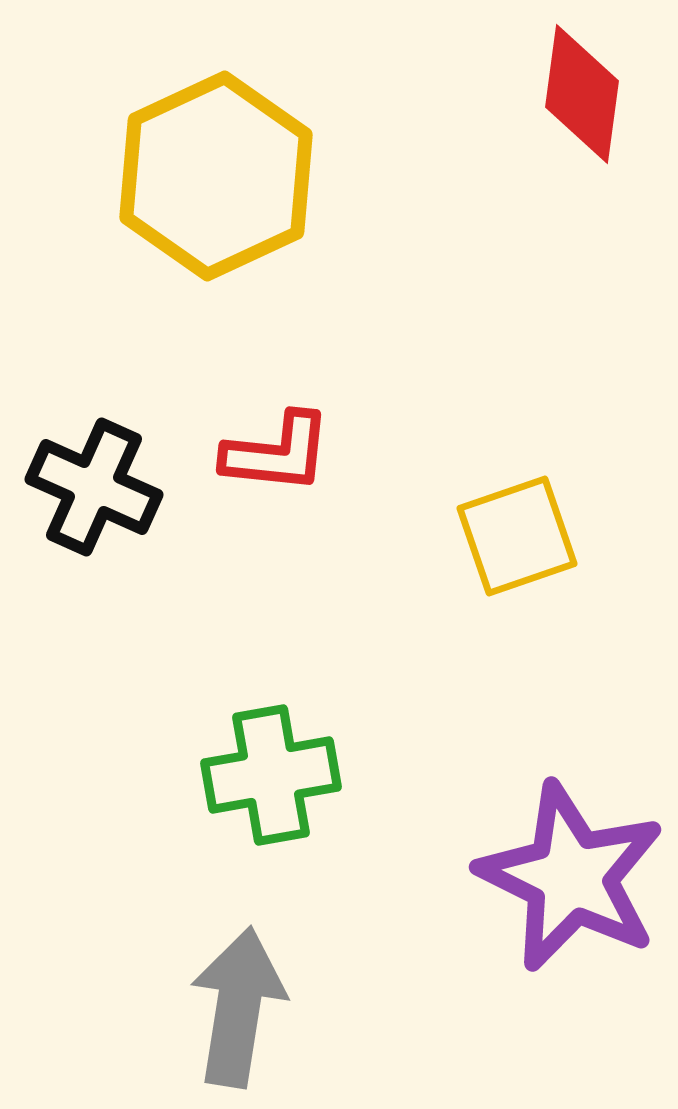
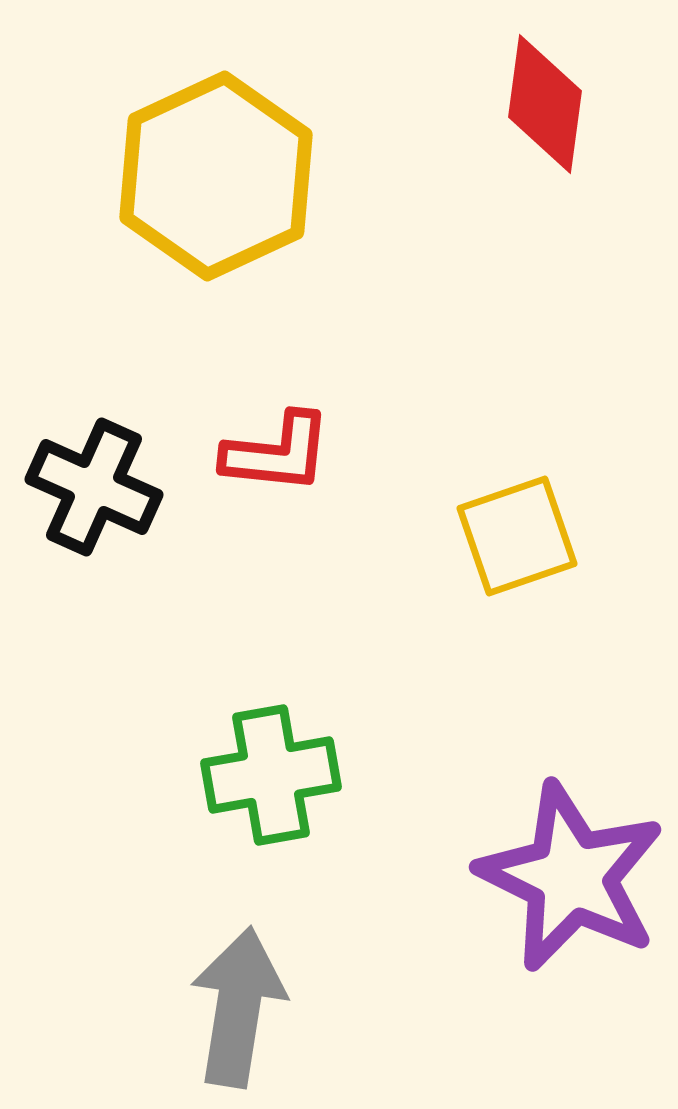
red diamond: moved 37 px left, 10 px down
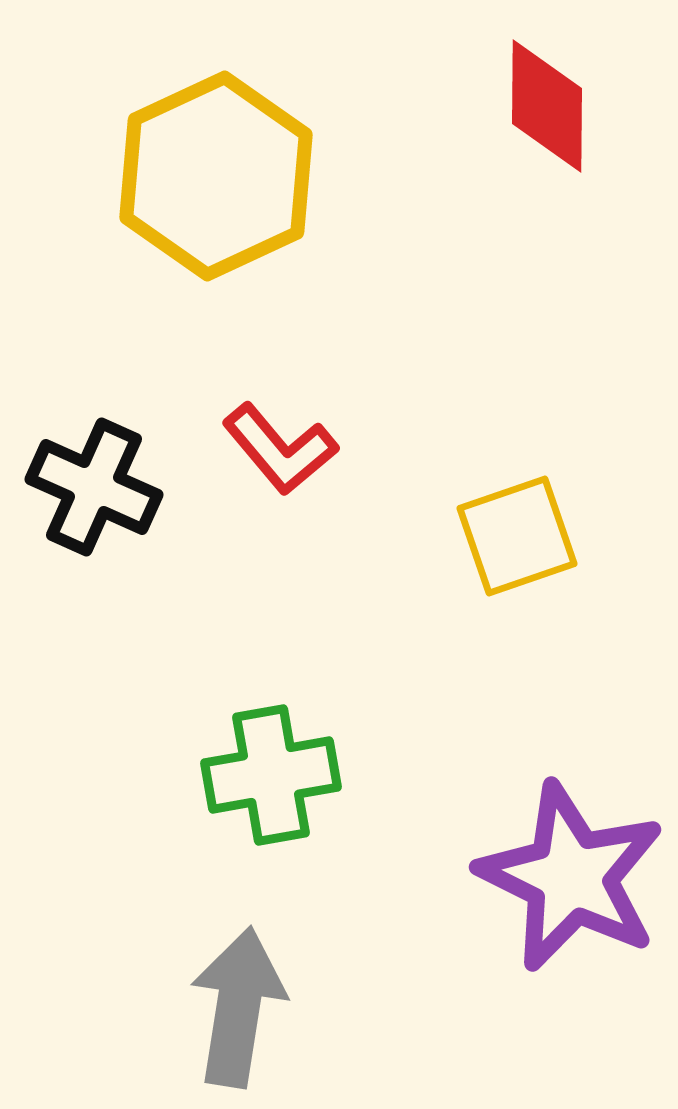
red diamond: moved 2 px right, 2 px down; rotated 7 degrees counterclockwise
red L-shape: moved 3 px right, 4 px up; rotated 44 degrees clockwise
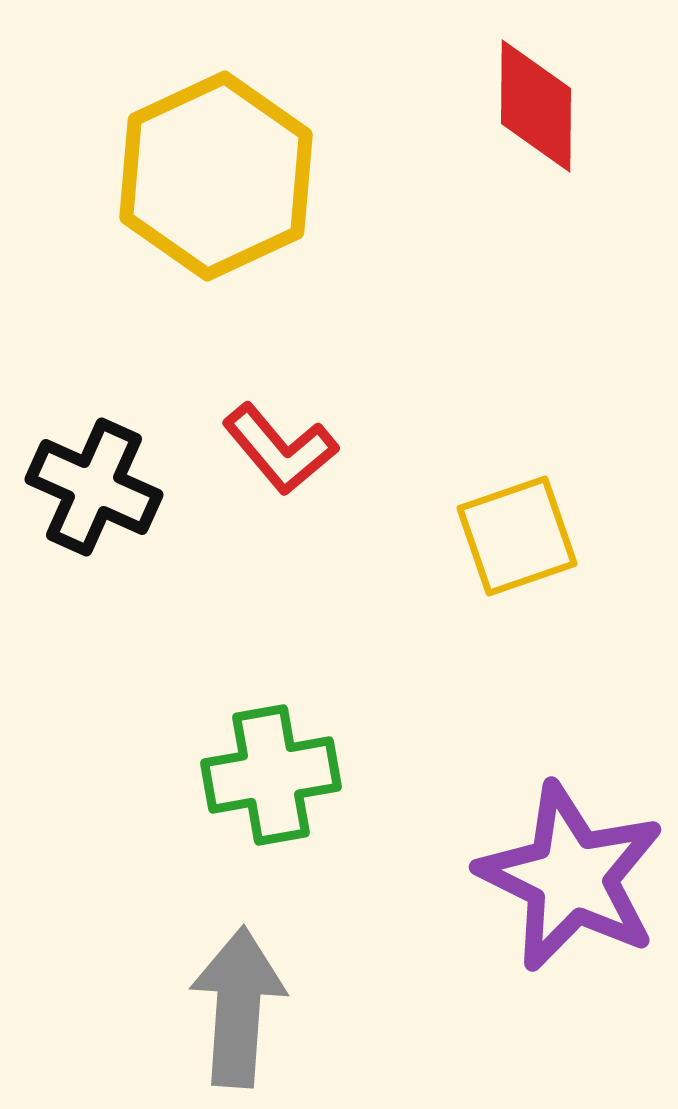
red diamond: moved 11 px left
gray arrow: rotated 5 degrees counterclockwise
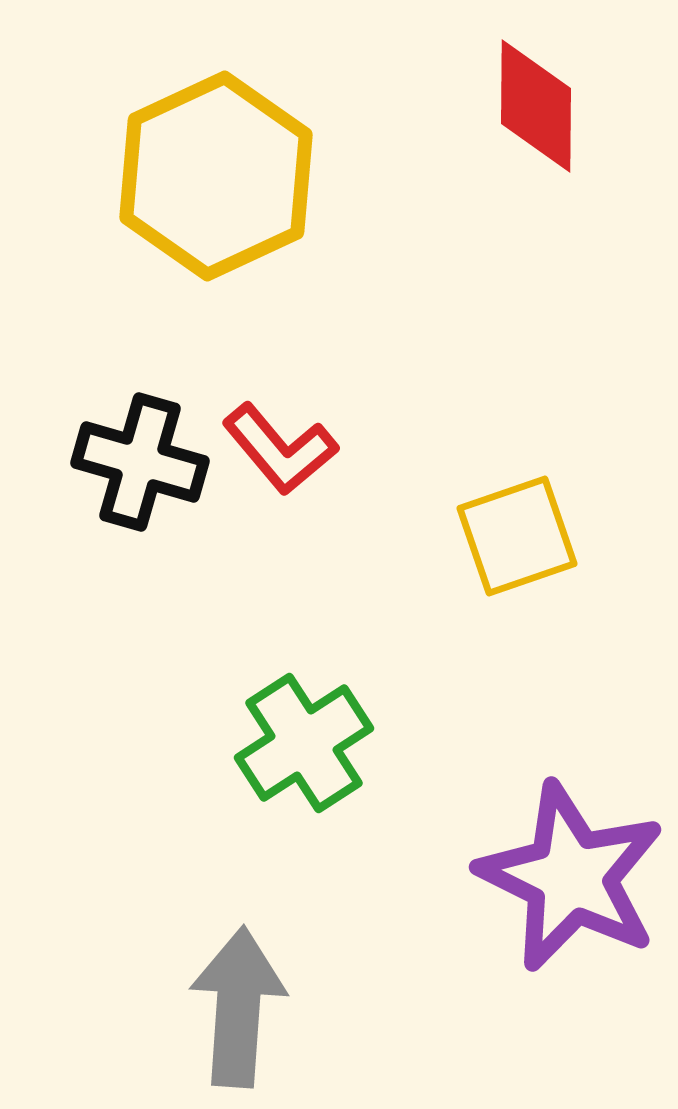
black cross: moved 46 px right, 25 px up; rotated 8 degrees counterclockwise
green cross: moved 33 px right, 32 px up; rotated 23 degrees counterclockwise
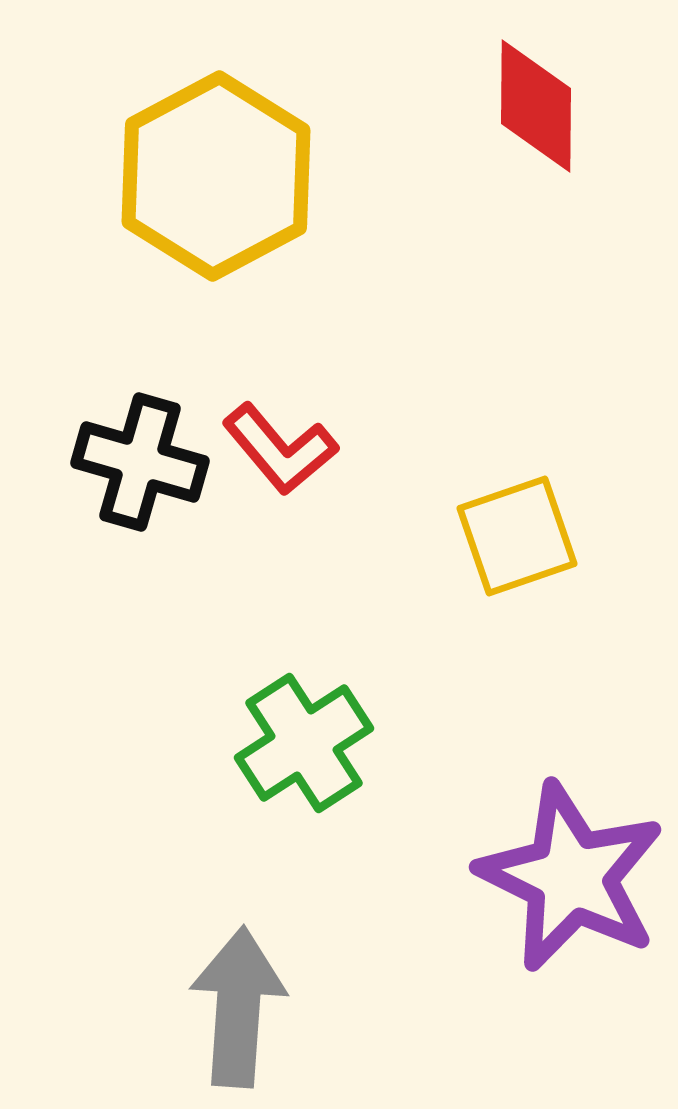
yellow hexagon: rotated 3 degrees counterclockwise
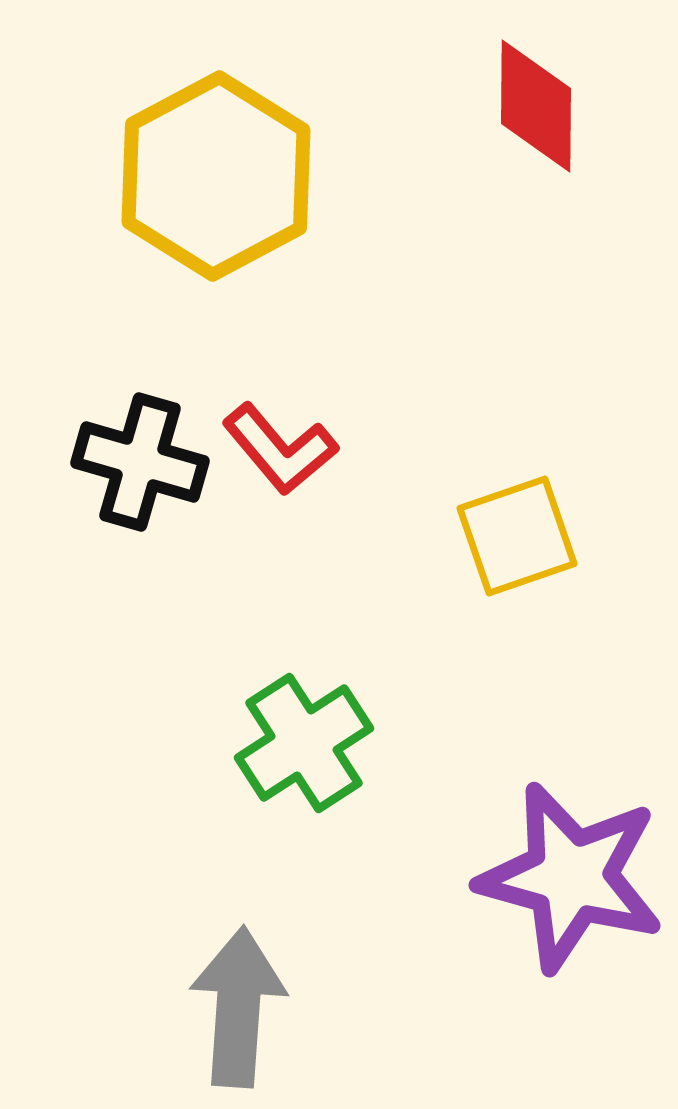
purple star: rotated 11 degrees counterclockwise
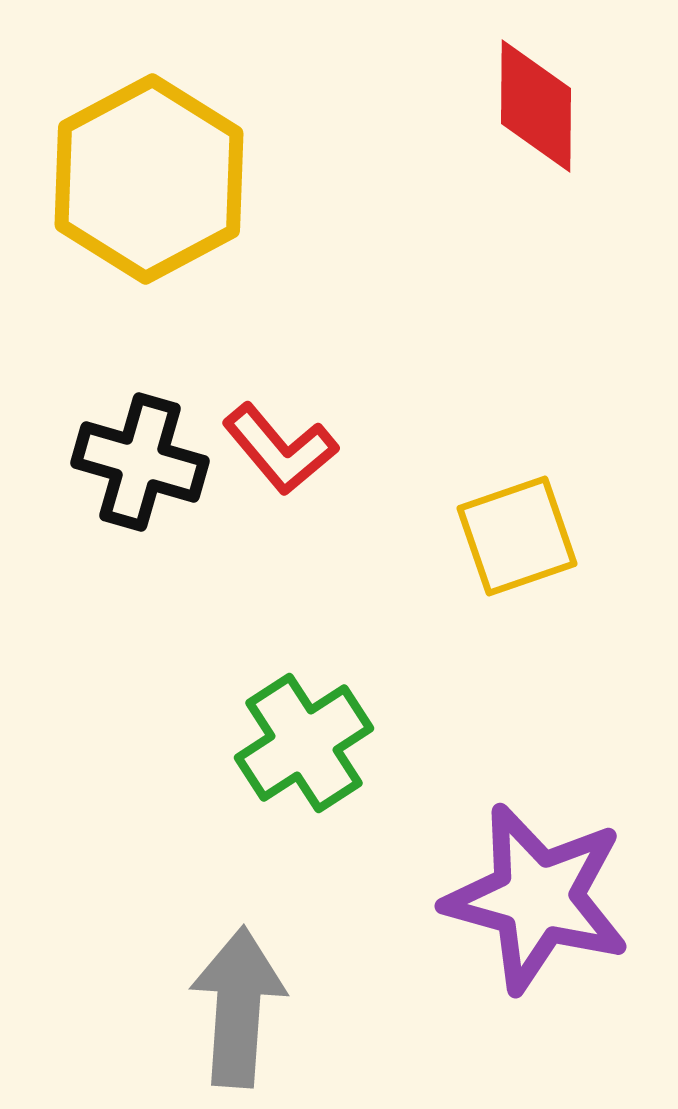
yellow hexagon: moved 67 px left, 3 px down
purple star: moved 34 px left, 21 px down
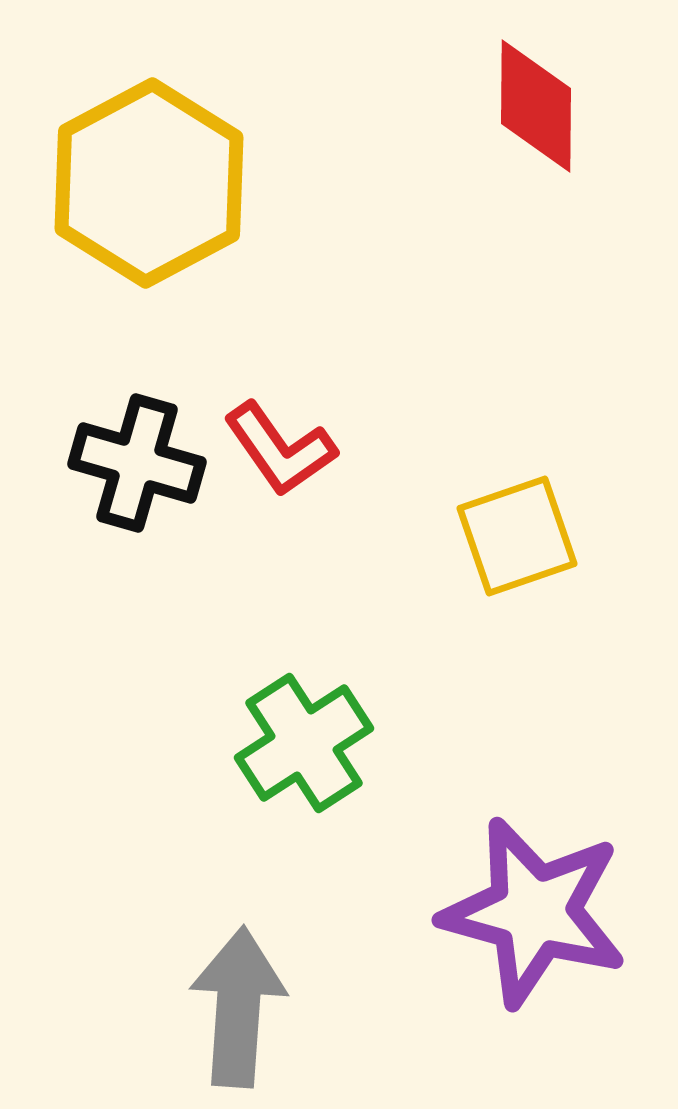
yellow hexagon: moved 4 px down
red L-shape: rotated 5 degrees clockwise
black cross: moved 3 px left, 1 px down
purple star: moved 3 px left, 14 px down
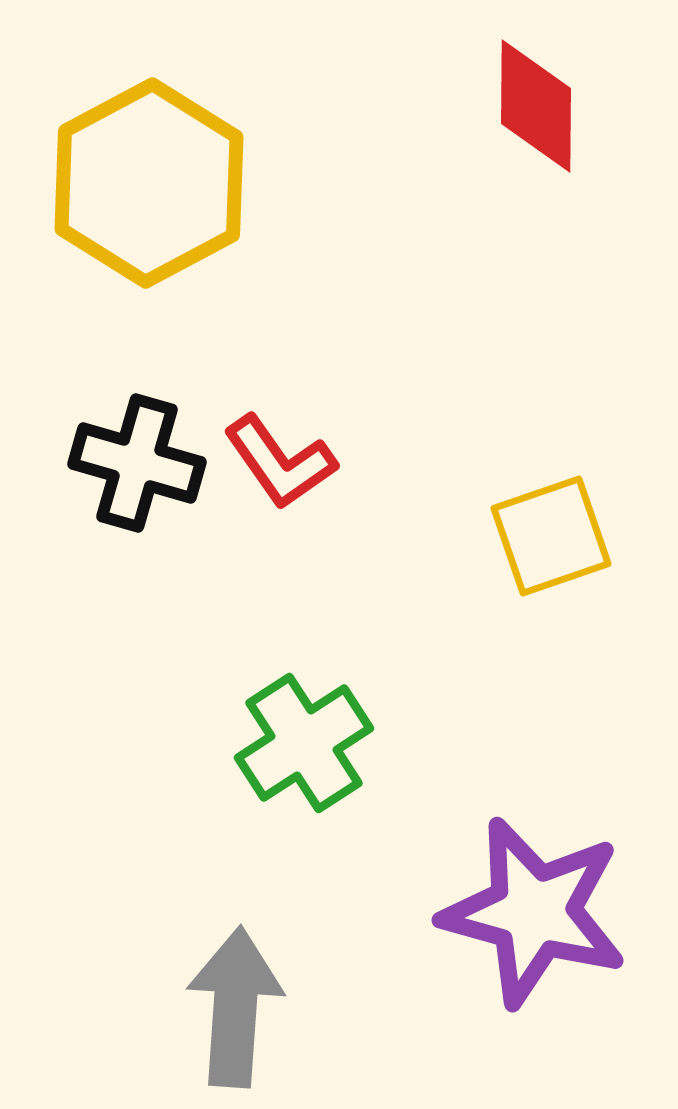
red L-shape: moved 13 px down
yellow square: moved 34 px right
gray arrow: moved 3 px left
